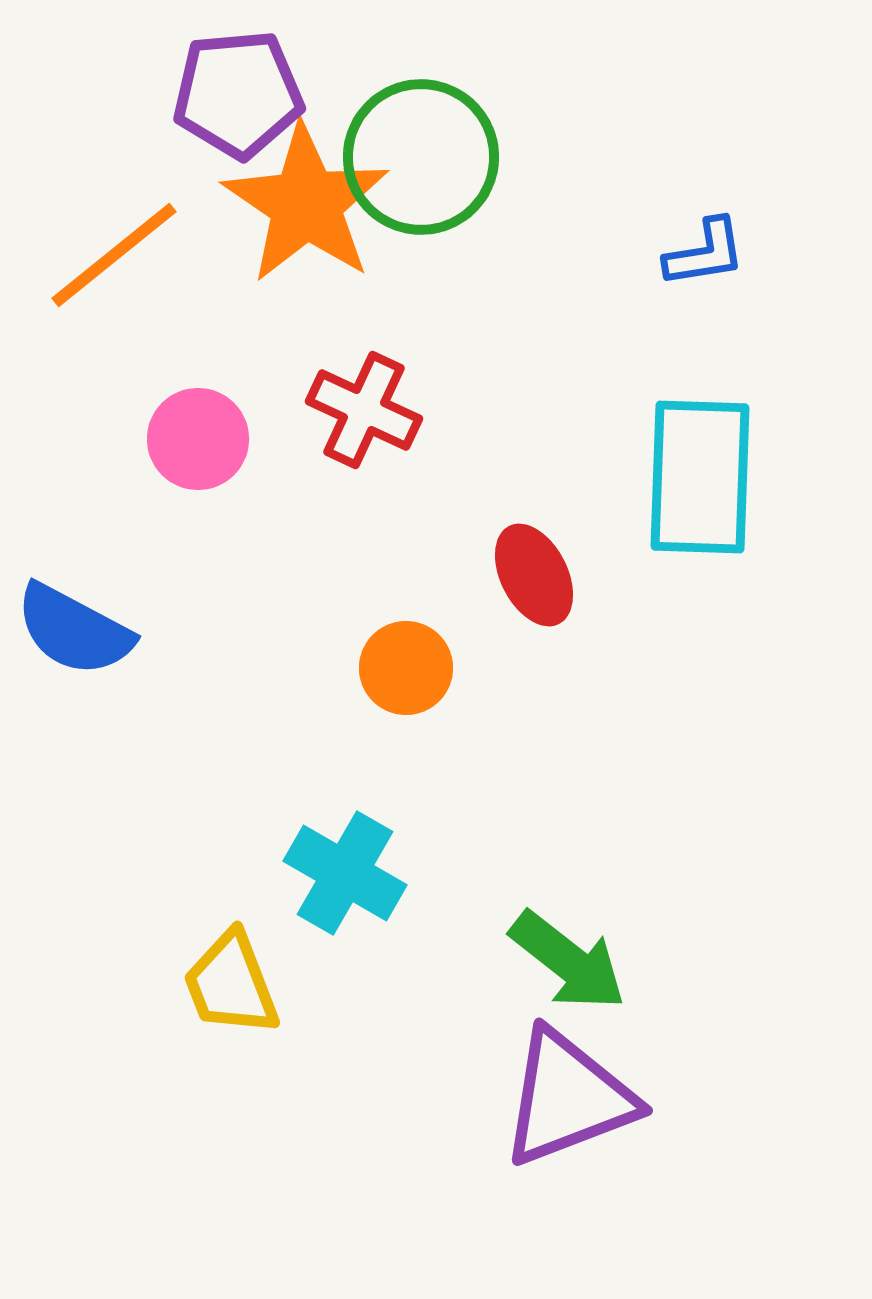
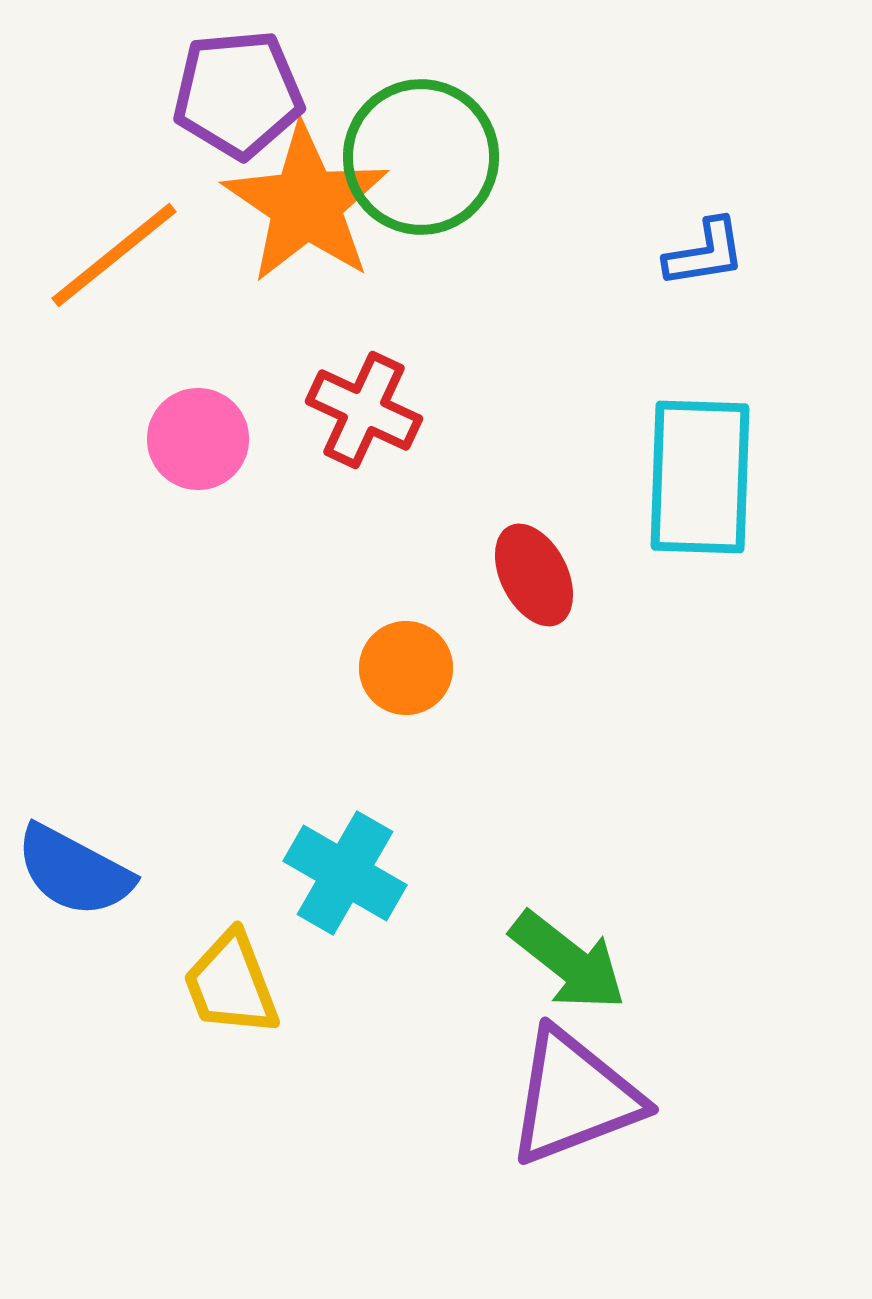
blue semicircle: moved 241 px down
purple triangle: moved 6 px right, 1 px up
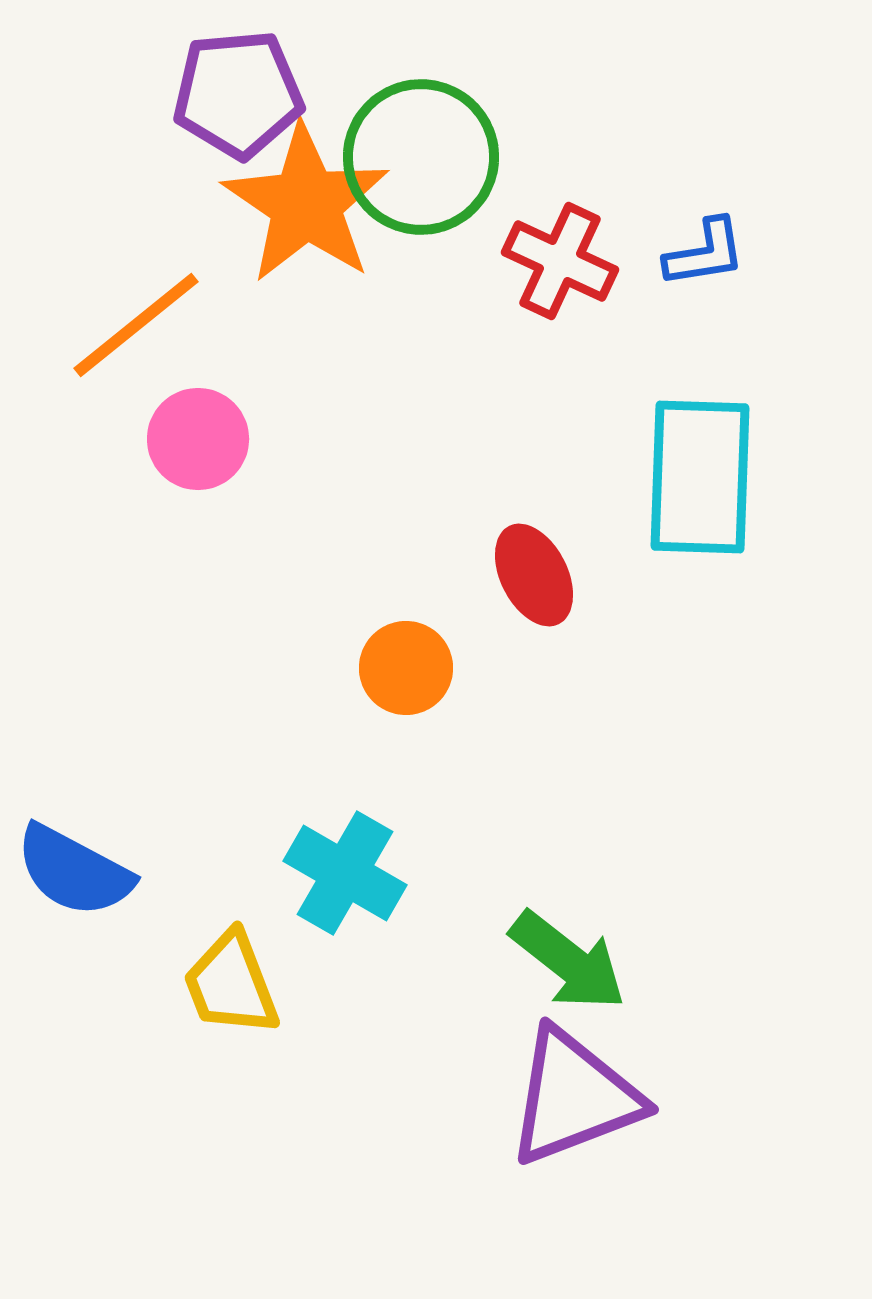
orange line: moved 22 px right, 70 px down
red cross: moved 196 px right, 149 px up
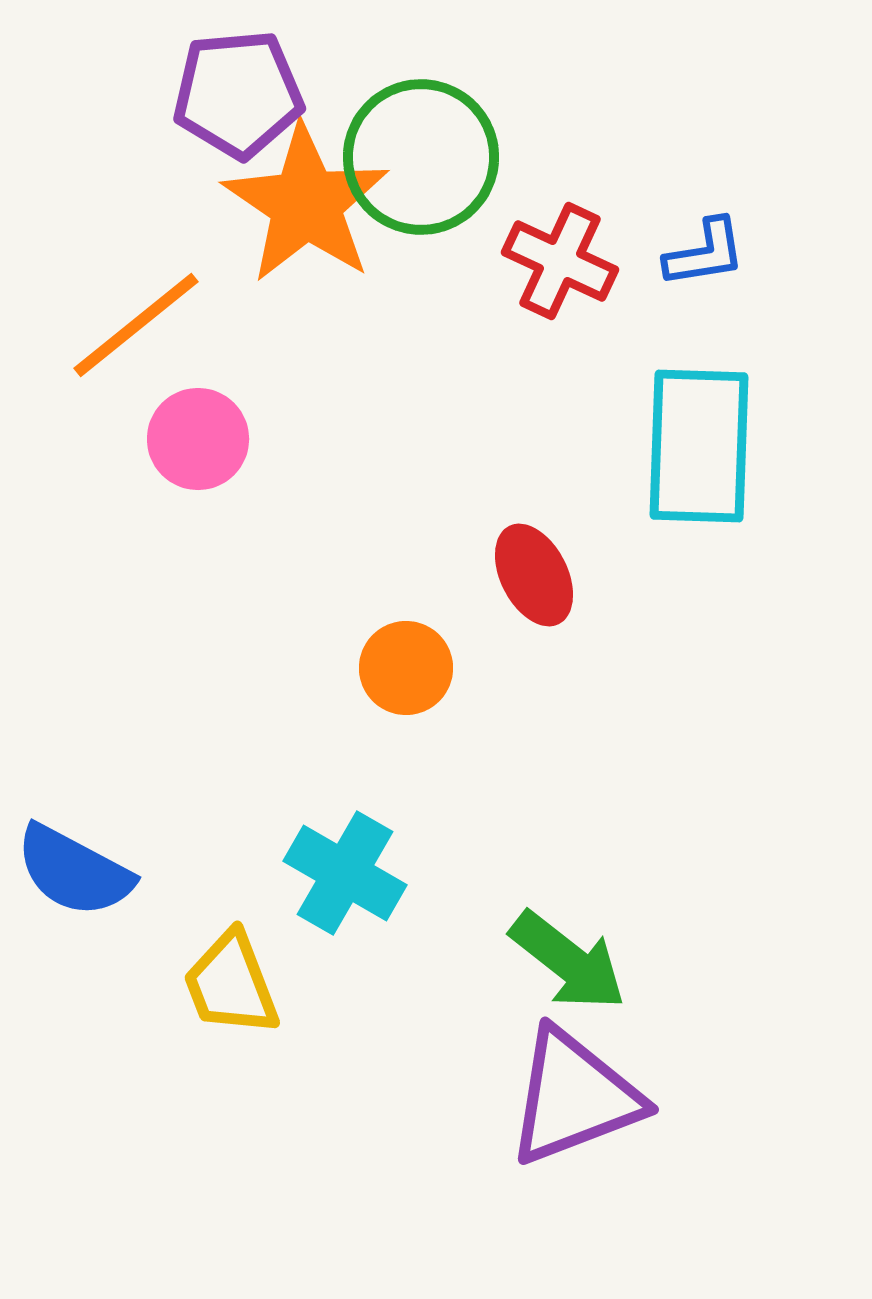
cyan rectangle: moved 1 px left, 31 px up
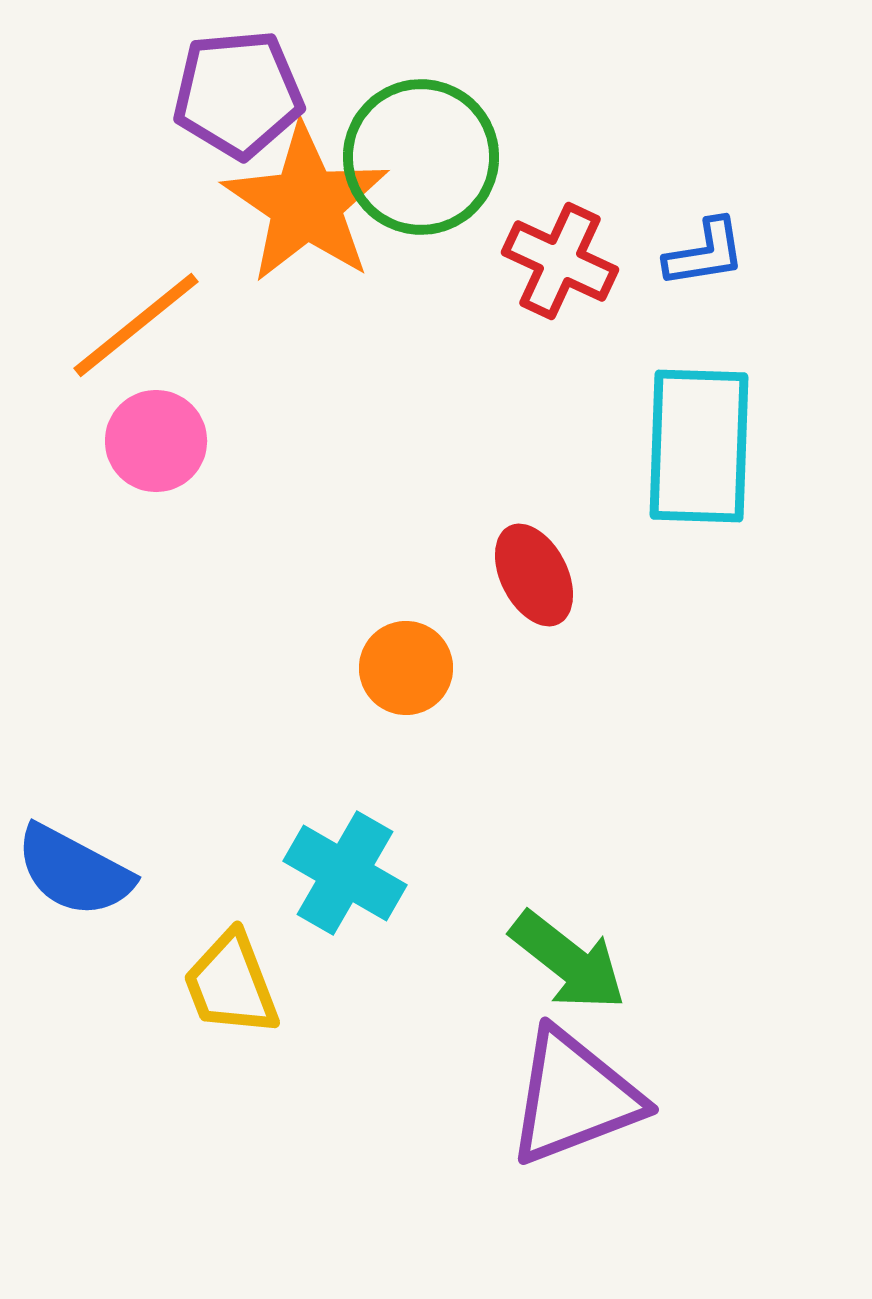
pink circle: moved 42 px left, 2 px down
